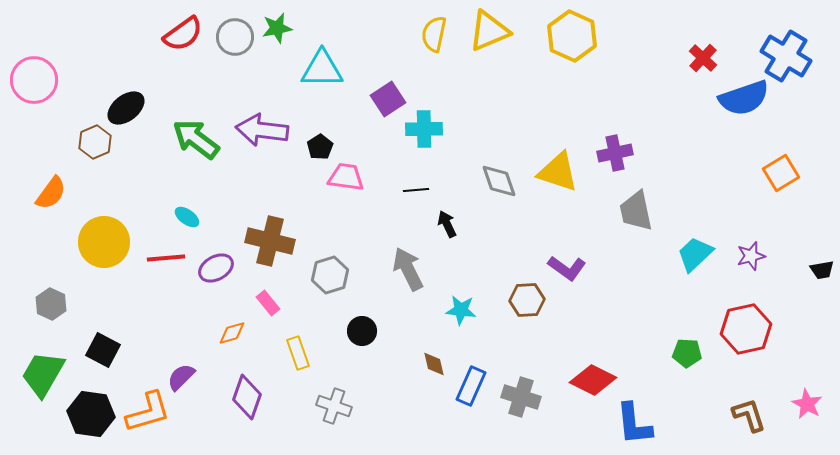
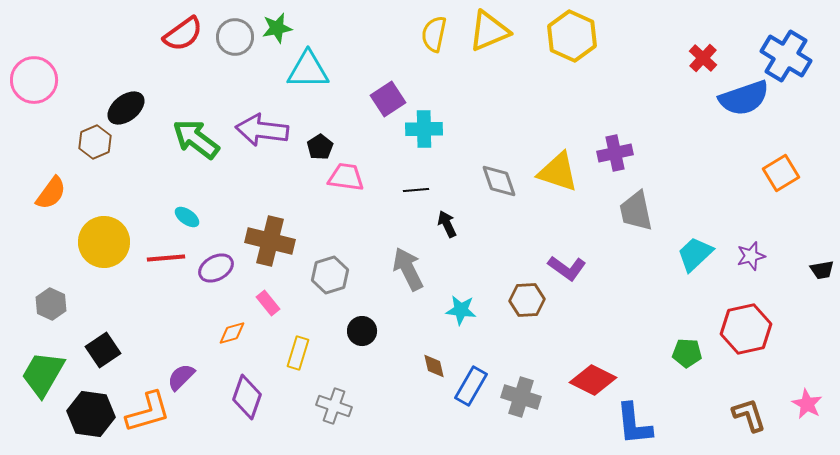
cyan triangle at (322, 69): moved 14 px left, 1 px down
black square at (103, 350): rotated 28 degrees clockwise
yellow rectangle at (298, 353): rotated 36 degrees clockwise
brown diamond at (434, 364): moved 2 px down
blue rectangle at (471, 386): rotated 6 degrees clockwise
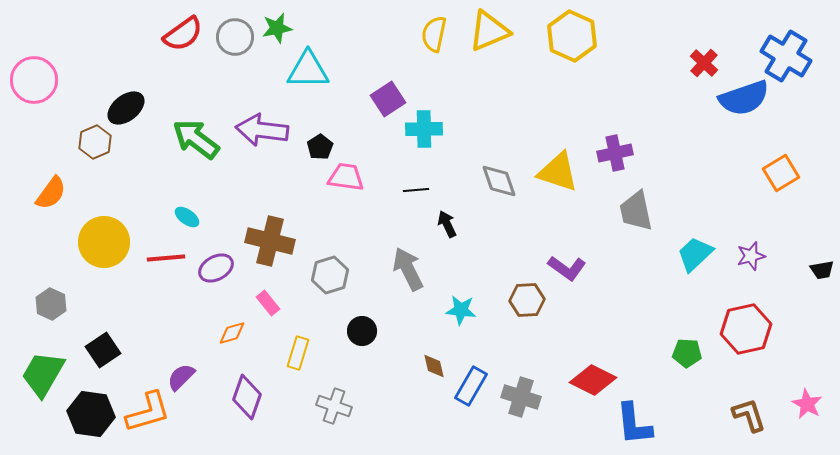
red cross at (703, 58): moved 1 px right, 5 px down
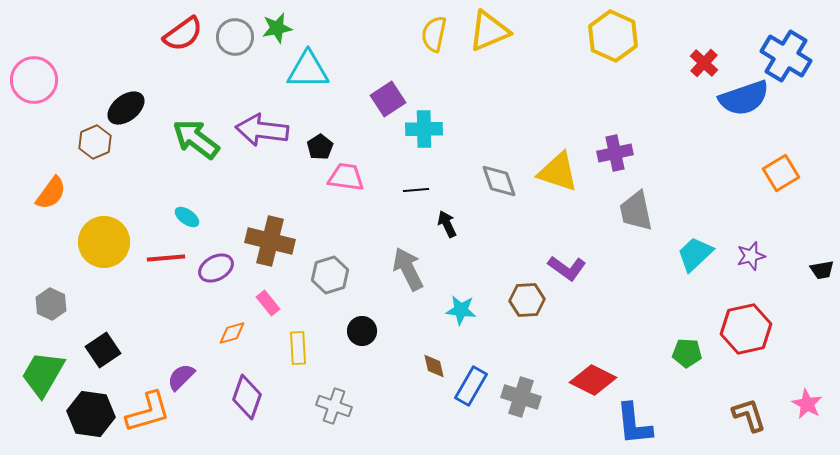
yellow hexagon at (572, 36): moved 41 px right
yellow rectangle at (298, 353): moved 5 px up; rotated 20 degrees counterclockwise
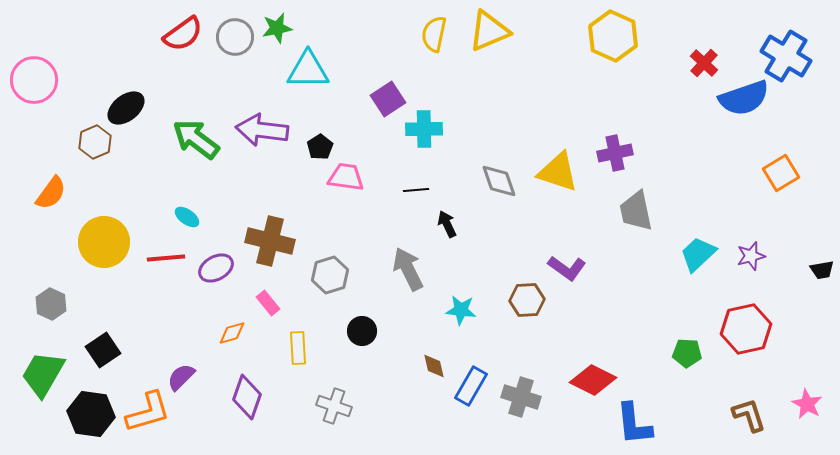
cyan trapezoid at (695, 254): moved 3 px right
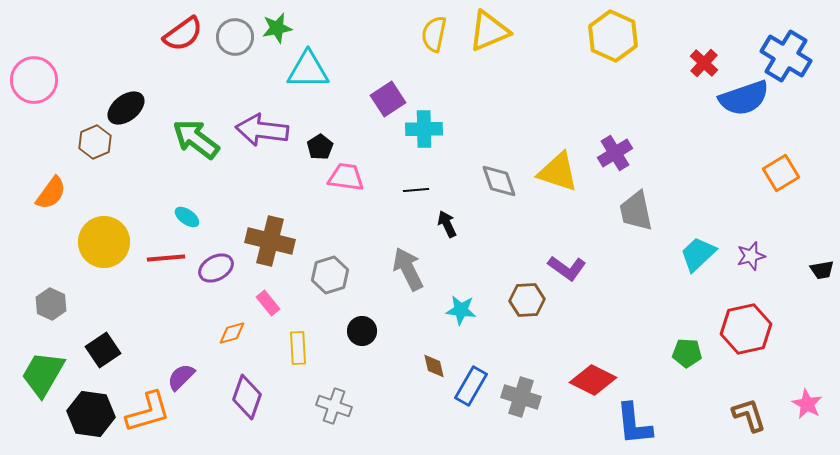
purple cross at (615, 153): rotated 20 degrees counterclockwise
